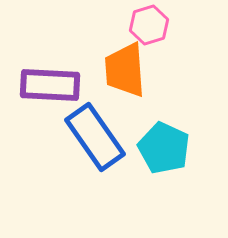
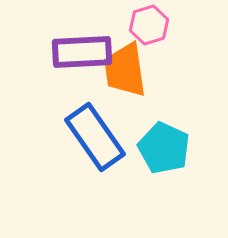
orange trapezoid: rotated 4 degrees counterclockwise
purple rectangle: moved 32 px right, 33 px up; rotated 6 degrees counterclockwise
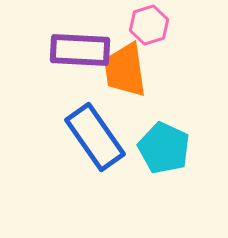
purple rectangle: moved 2 px left, 2 px up; rotated 6 degrees clockwise
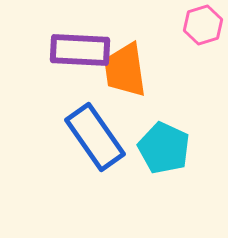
pink hexagon: moved 54 px right
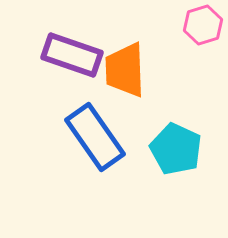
purple rectangle: moved 8 px left, 5 px down; rotated 16 degrees clockwise
orange trapezoid: rotated 6 degrees clockwise
cyan pentagon: moved 12 px right, 1 px down
